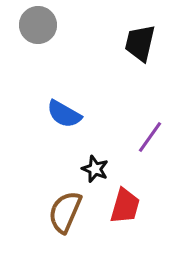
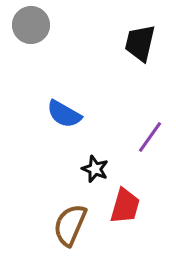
gray circle: moved 7 px left
brown semicircle: moved 5 px right, 13 px down
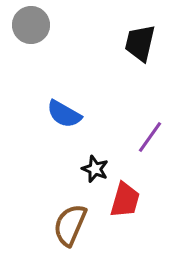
red trapezoid: moved 6 px up
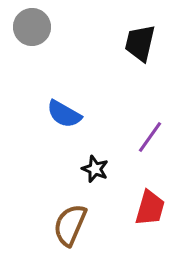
gray circle: moved 1 px right, 2 px down
red trapezoid: moved 25 px right, 8 px down
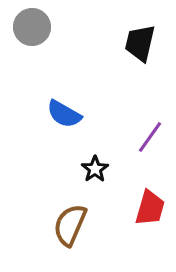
black star: rotated 16 degrees clockwise
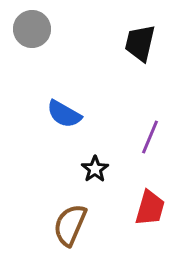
gray circle: moved 2 px down
purple line: rotated 12 degrees counterclockwise
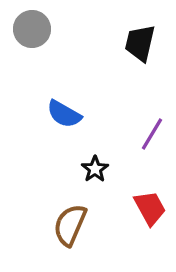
purple line: moved 2 px right, 3 px up; rotated 8 degrees clockwise
red trapezoid: rotated 45 degrees counterclockwise
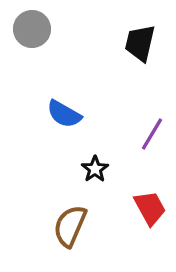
brown semicircle: moved 1 px down
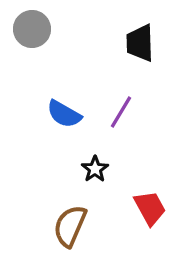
black trapezoid: rotated 15 degrees counterclockwise
purple line: moved 31 px left, 22 px up
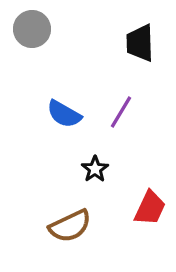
red trapezoid: rotated 54 degrees clockwise
brown semicircle: rotated 138 degrees counterclockwise
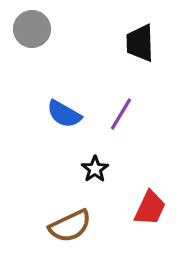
purple line: moved 2 px down
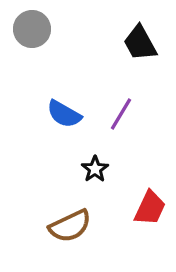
black trapezoid: rotated 27 degrees counterclockwise
